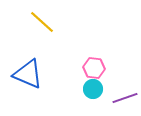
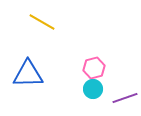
yellow line: rotated 12 degrees counterclockwise
pink hexagon: rotated 20 degrees counterclockwise
blue triangle: rotated 24 degrees counterclockwise
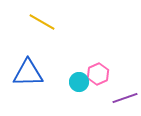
pink hexagon: moved 4 px right, 6 px down; rotated 10 degrees counterclockwise
blue triangle: moved 1 px up
cyan circle: moved 14 px left, 7 px up
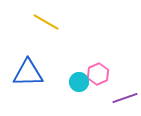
yellow line: moved 4 px right
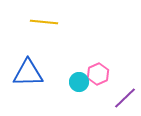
yellow line: moved 2 px left; rotated 24 degrees counterclockwise
purple line: rotated 25 degrees counterclockwise
